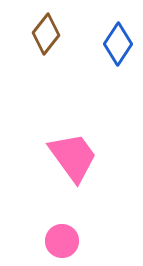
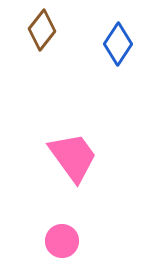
brown diamond: moved 4 px left, 4 px up
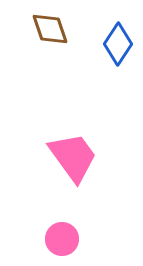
brown diamond: moved 8 px right, 1 px up; rotated 57 degrees counterclockwise
pink circle: moved 2 px up
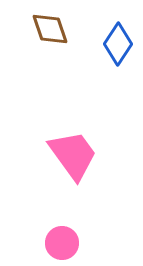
pink trapezoid: moved 2 px up
pink circle: moved 4 px down
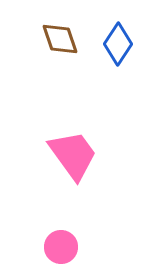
brown diamond: moved 10 px right, 10 px down
pink circle: moved 1 px left, 4 px down
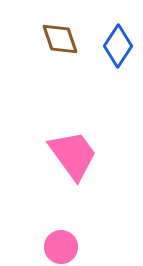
blue diamond: moved 2 px down
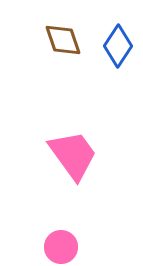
brown diamond: moved 3 px right, 1 px down
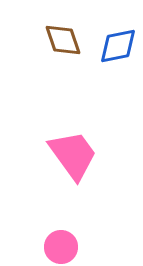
blue diamond: rotated 45 degrees clockwise
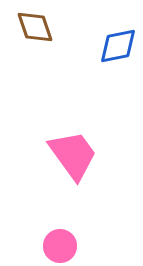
brown diamond: moved 28 px left, 13 px up
pink circle: moved 1 px left, 1 px up
